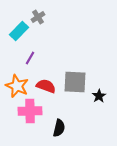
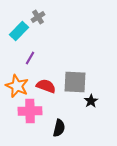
black star: moved 8 px left, 5 px down
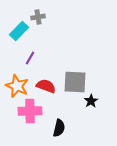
gray cross: rotated 24 degrees clockwise
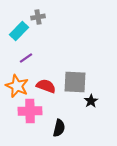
purple line: moved 4 px left; rotated 24 degrees clockwise
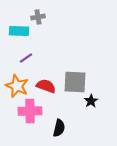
cyan rectangle: rotated 48 degrees clockwise
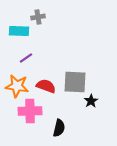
orange star: rotated 15 degrees counterclockwise
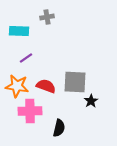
gray cross: moved 9 px right
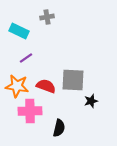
cyan rectangle: rotated 24 degrees clockwise
gray square: moved 2 px left, 2 px up
black star: rotated 16 degrees clockwise
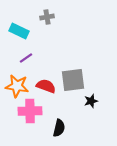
gray square: rotated 10 degrees counterclockwise
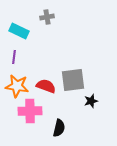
purple line: moved 12 px left, 1 px up; rotated 48 degrees counterclockwise
